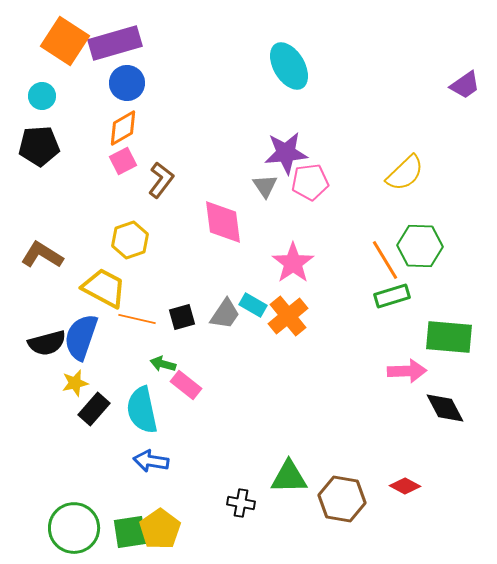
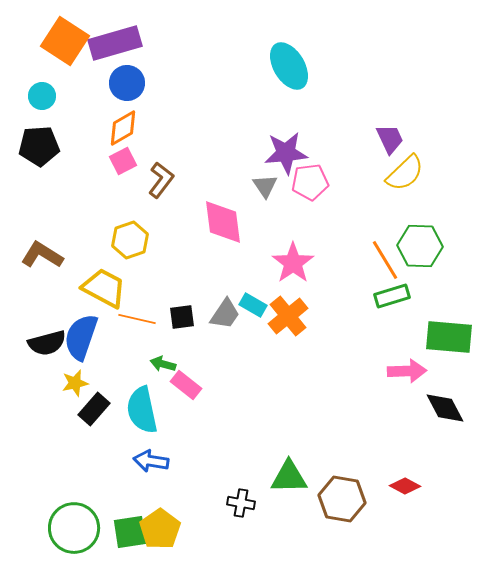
purple trapezoid at (465, 85): moved 75 px left, 54 px down; rotated 80 degrees counterclockwise
black square at (182, 317): rotated 8 degrees clockwise
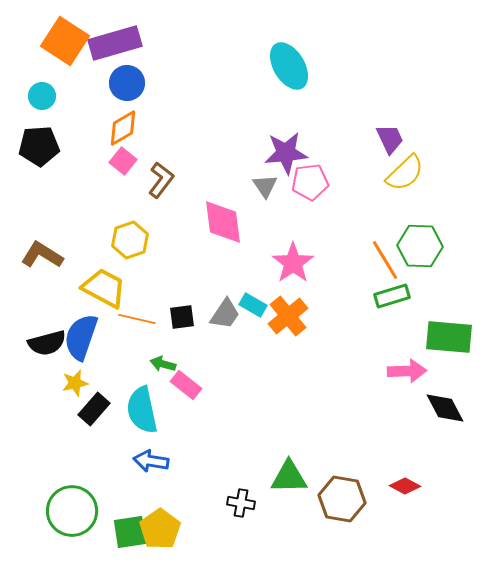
pink square at (123, 161): rotated 24 degrees counterclockwise
green circle at (74, 528): moved 2 px left, 17 px up
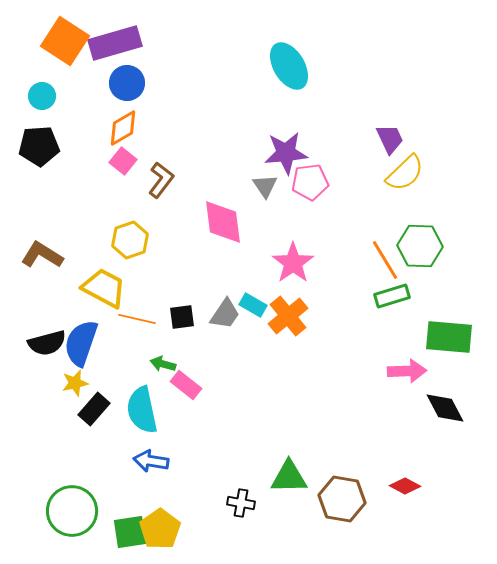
blue semicircle at (81, 337): moved 6 px down
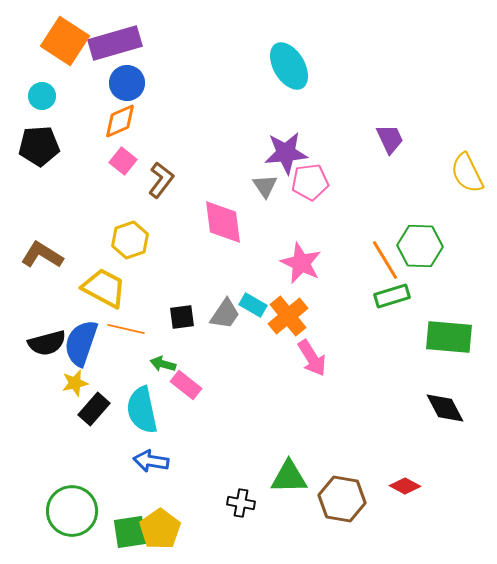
orange diamond at (123, 128): moved 3 px left, 7 px up; rotated 6 degrees clockwise
yellow semicircle at (405, 173): moved 62 px right; rotated 108 degrees clockwise
pink star at (293, 263): moved 8 px right; rotated 12 degrees counterclockwise
orange line at (137, 319): moved 11 px left, 10 px down
pink arrow at (407, 371): moved 95 px left, 13 px up; rotated 60 degrees clockwise
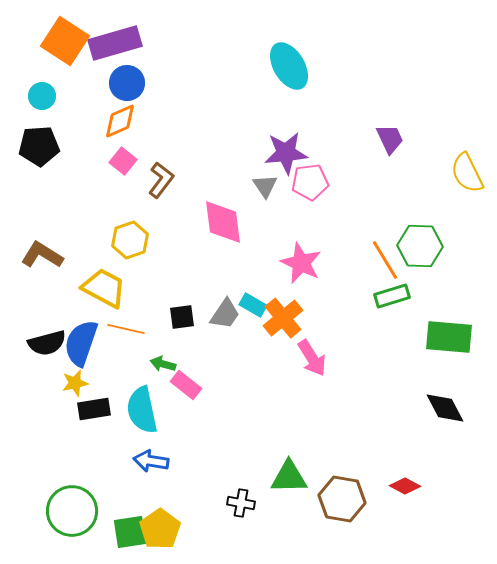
orange cross at (288, 316): moved 5 px left, 2 px down
black rectangle at (94, 409): rotated 40 degrees clockwise
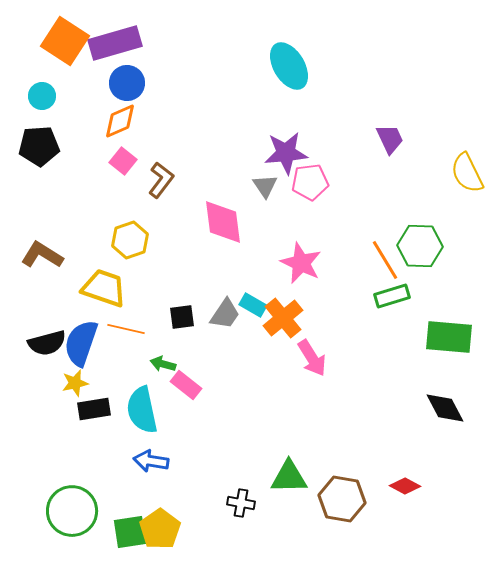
yellow trapezoid at (104, 288): rotated 9 degrees counterclockwise
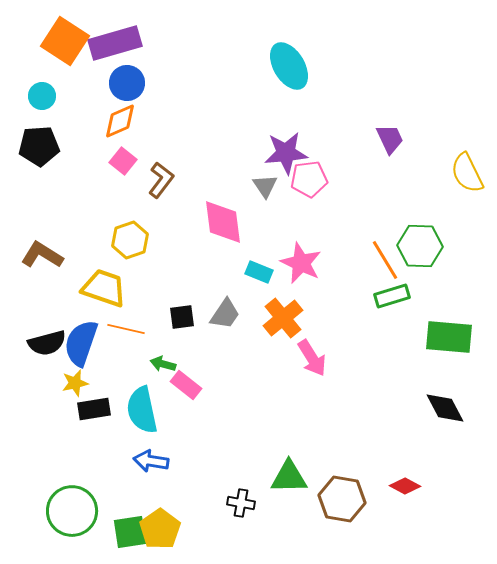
pink pentagon at (310, 182): moved 1 px left, 3 px up
cyan rectangle at (253, 305): moved 6 px right, 33 px up; rotated 8 degrees counterclockwise
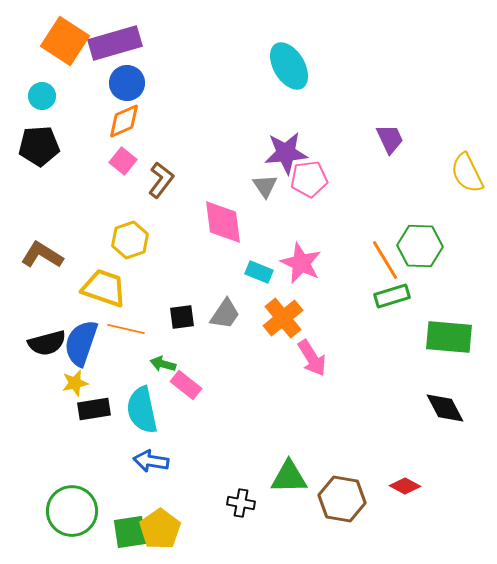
orange diamond at (120, 121): moved 4 px right
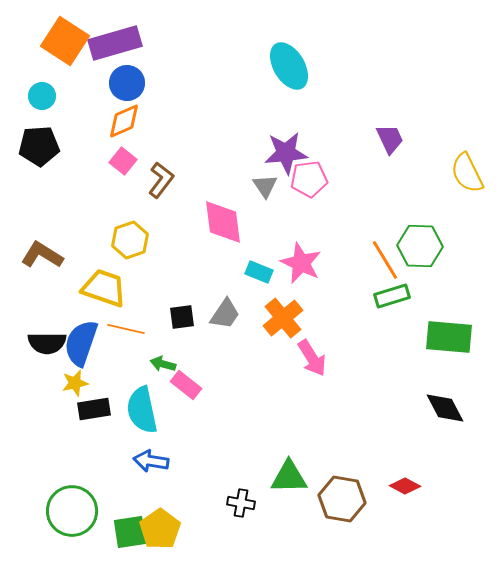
black semicircle at (47, 343): rotated 15 degrees clockwise
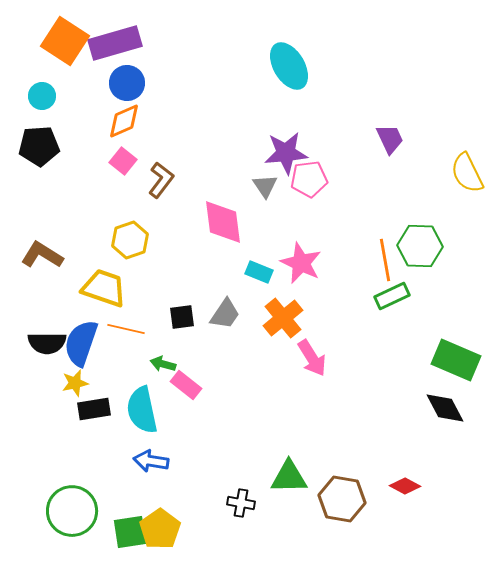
orange line at (385, 260): rotated 21 degrees clockwise
green rectangle at (392, 296): rotated 8 degrees counterclockwise
green rectangle at (449, 337): moved 7 px right, 23 px down; rotated 18 degrees clockwise
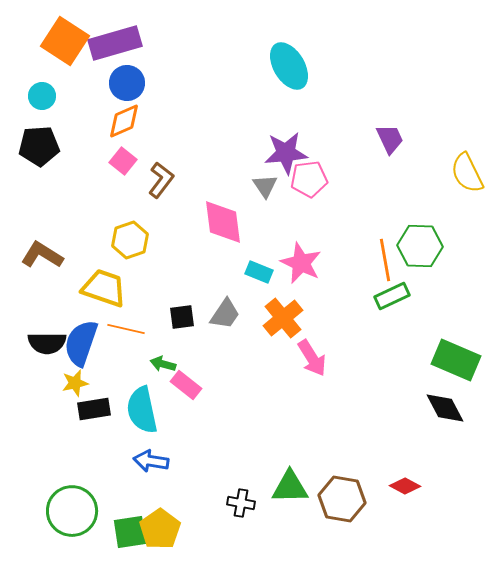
green triangle at (289, 477): moved 1 px right, 10 px down
